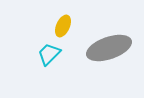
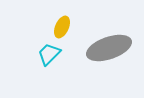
yellow ellipse: moved 1 px left, 1 px down
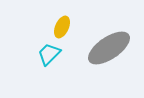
gray ellipse: rotated 15 degrees counterclockwise
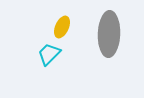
gray ellipse: moved 14 px up; rotated 54 degrees counterclockwise
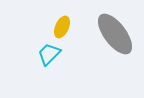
gray ellipse: moved 6 px right; rotated 39 degrees counterclockwise
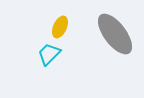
yellow ellipse: moved 2 px left
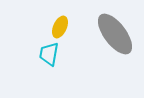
cyan trapezoid: rotated 35 degrees counterclockwise
